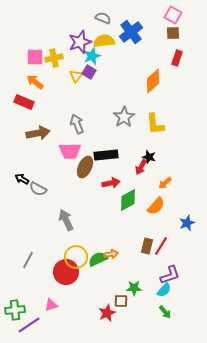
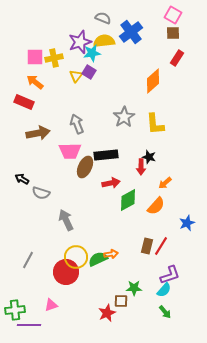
cyan star at (92, 56): moved 3 px up; rotated 12 degrees clockwise
red rectangle at (177, 58): rotated 14 degrees clockwise
red arrow at (141, 167): rotated 28 degrees counterclockwise
gray semicircle at (38, 189): moved 3 px right, 4 px down; rotated 12 degrees counterclockwise
purple line at (29, 325): rotated 35 degrees clockwise
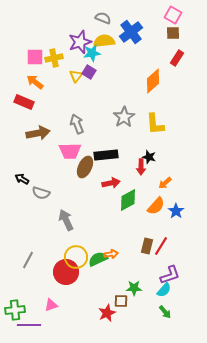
blue star at (187, 223): moved 11 px left, 12 px up; rotated 14 degrees counterclockwise
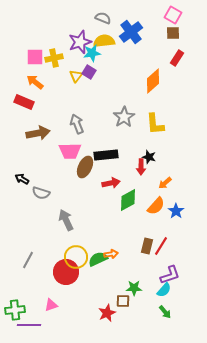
brown square at (121, 301): moved 2 px right
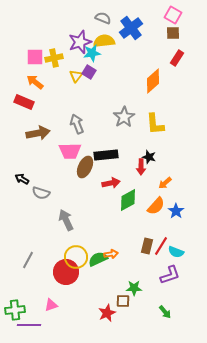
blue cross at (131, 32): moved 4 px up
cyan semicircle at (164, 290): moved 12 px right, 38 px up; rotated 70 degrees clockwise
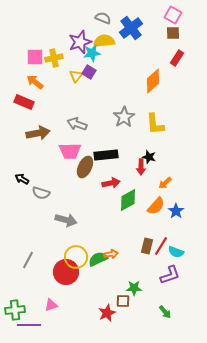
gray arrow at (77, 124): rotated 48 degrees counterclockwise
gray arrow at (66, 220): rotated 130 degrees clockwise
